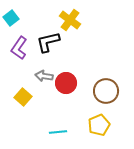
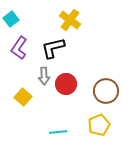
cyan square: moved 1 px down
black L-shape: moved 5 px right, 6 px down
gray arrow: rotated 102 degrees counterclockwise
red circle: moved 1 px down
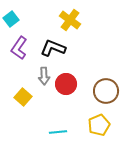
black L-shape: rotated 35 degrees clockwise
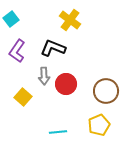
purple L-shape: moved 2 px left, 3 px down
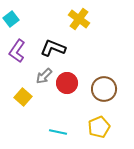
yellow cross: moved 9 px right, 1 px up
gray arrow: rotated 48 degrees clockwise
red circle: moved 1 px right, 1 px up
brown circle: moved 2 px left, 2 px up
yellow pentagon: moved 2 px down
cyan line: rotated 18 degrees clockwise
